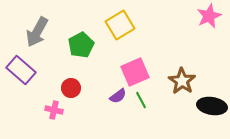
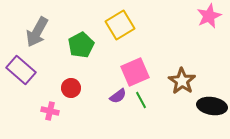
pink cross: moved 4 px left, 1 px down
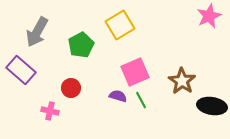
purple semicircle: rotated 126 degrees counterclockwise
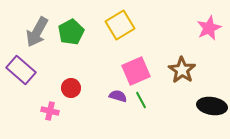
pink star: moved 12 px down
green pentagon: moved 10 px left, 13 px up
pink square: moved 1 px right, 1 px up
brown star: moved 11 px up
